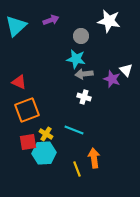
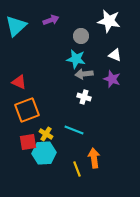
white triangle: moved 11 px left, 15 px up; rotated 24 degrees counterclockwise
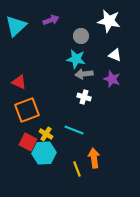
red square: rotated 36 degrees clockwise
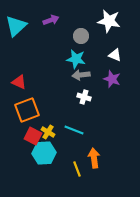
gray arrow: moved 3 px left, 1 px down
yellow cross: moved 2 px right, 2 px up
red square: moved 5 px right, 6 px up
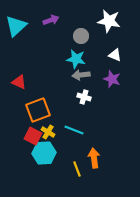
orange square: moved 11 px right
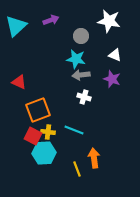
yellow cross: rotated 24 degrees counterclockwise
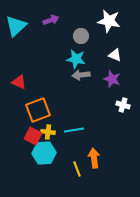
white cross: moved 39 px right, 8 px down
cyan line: rotated 30 degrees counterclockwise
